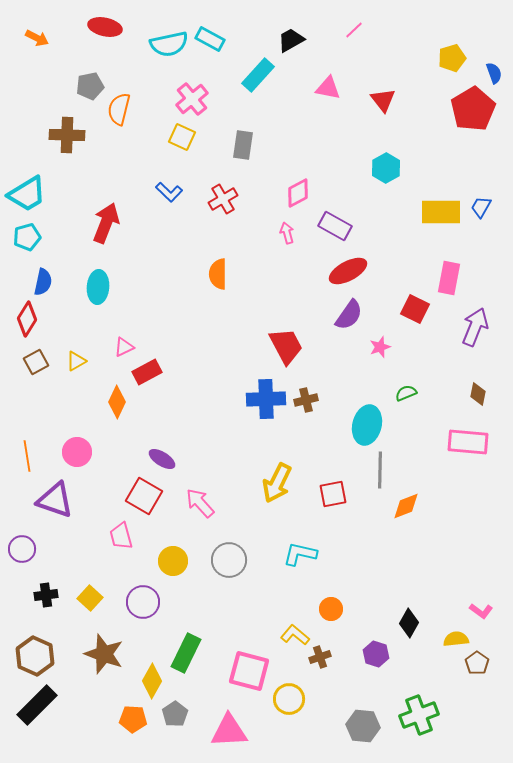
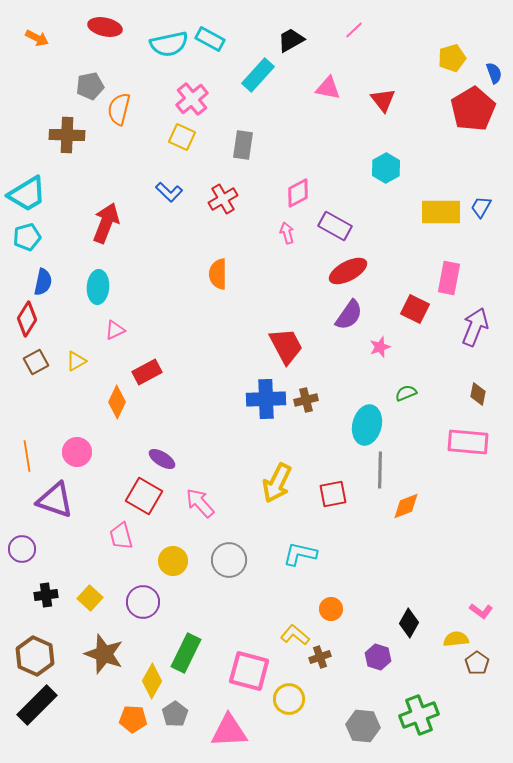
pink triangle at (124, 347): moved 9 px left, 17 px up
purple hexagon at (376, 654): moved 2 px right, 3 px down
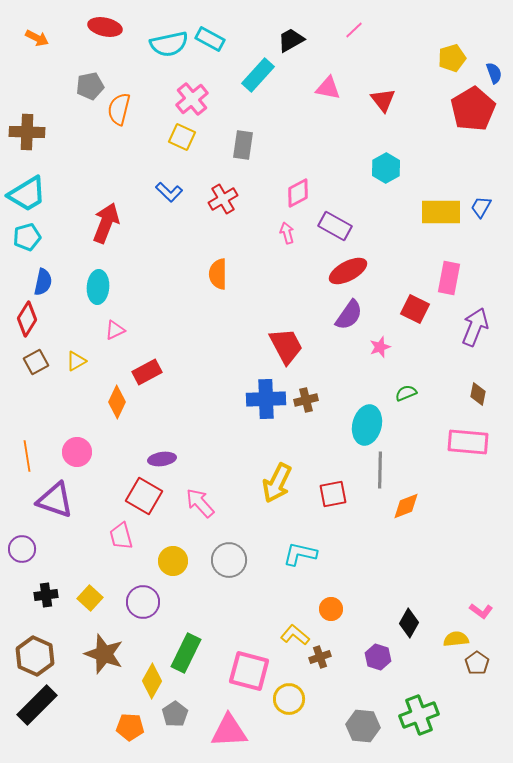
brown cross at (67, 135): moved 40 px left, 3 px up
purple ellipse at (162, 459): rotated 40 degrees counterclockwise
orange pentagon at (133, 719): moved 3 px left, 8 px down
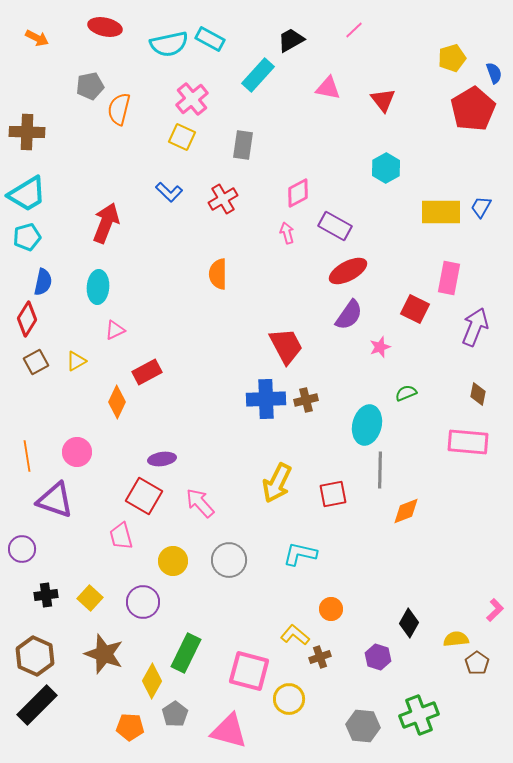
orange diamond at (406, 506): moved 5 px down
pink L-shape at (481, 611): moved 14 px right, 1 px up; rotated 80 degrees counterclockwise
pink triangle at (229, 731): rotated 18 degrees clockwise
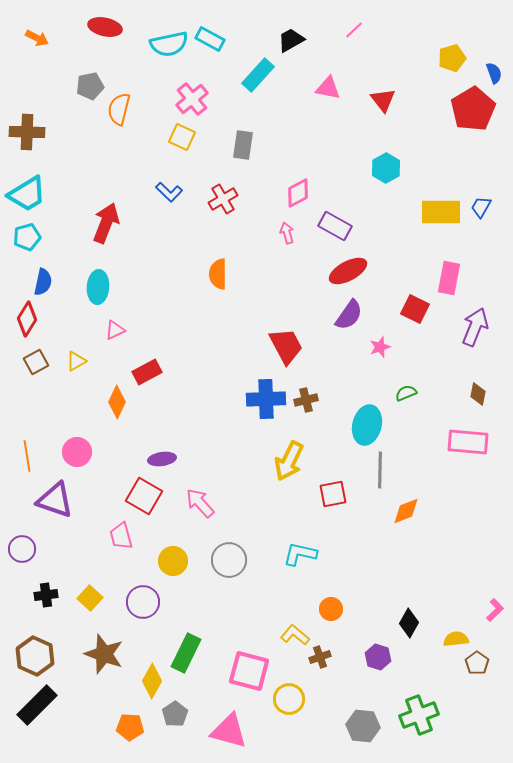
yellow arrow at (277, 483): moved 12 px right, 22 px up
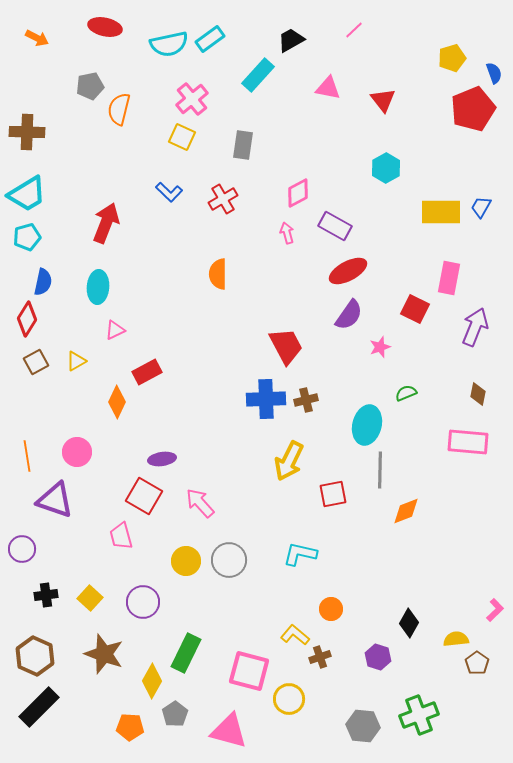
cyan rectangle at (210, 39): rotated 64 degrees counterclockwise
red pentagon at (473, 109): rotated 9 degrees clockwise
yellow circle at (173, 561): moved 13 px right
black rectangle at (37, 705): moved 2 px right, 2 px down
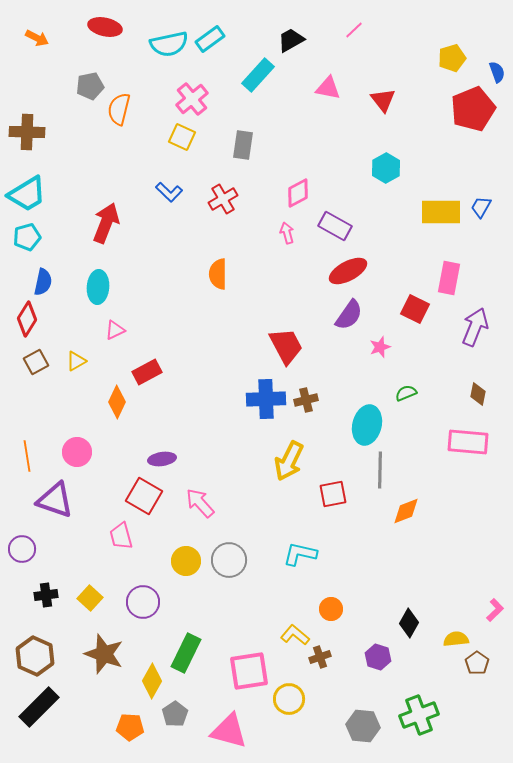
blue semicircle at (494, 73): moved 3 px right, 1 px up
pink square at (249, 671): rotated 24 degrees counterclockwise
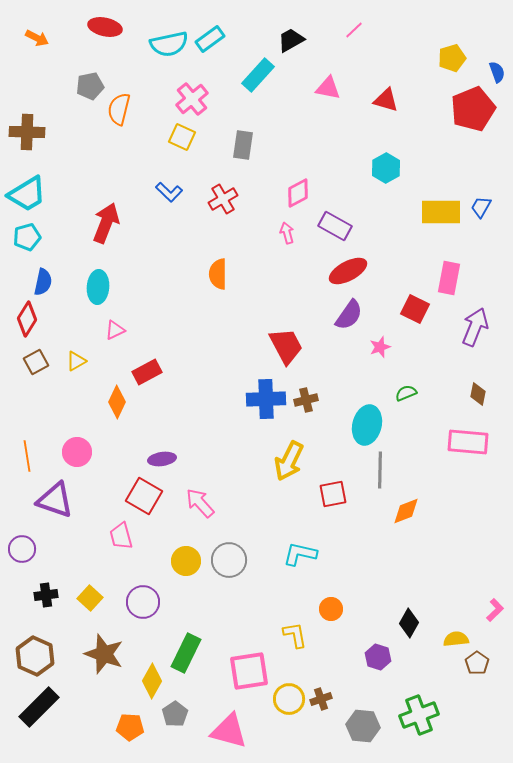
red triangle at (383, 100): moved 3 px right; rotated 36 degrees counterclockwise
yellow L-shape at (295, 635): rotated 40 degrees clockwise
brown cross at (320, 657): moved 1 px right, 42 px down
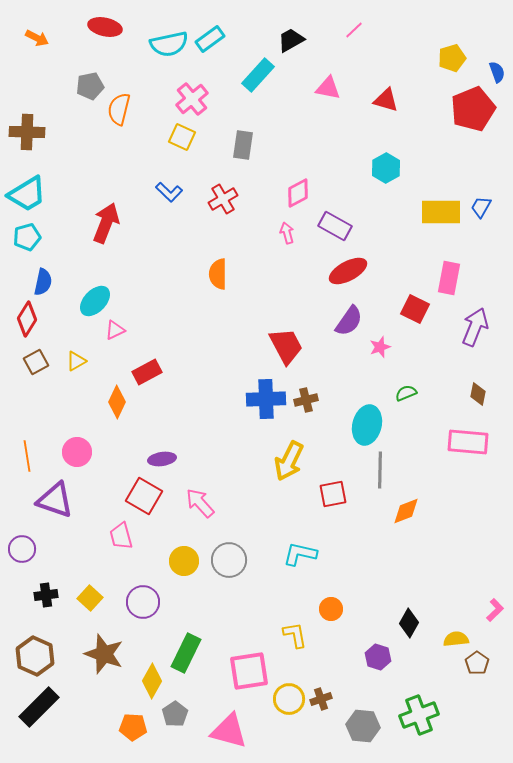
cyan ellipse at (98, 287): moved 3 px left, 14 px down; rotated 40 degrees clockwise
purple semicircle at (349, 315): moved 6 px down
yellow circle at (186, 561): moved 2 px left
orange pentagon at (130, 727): moved 3 px right
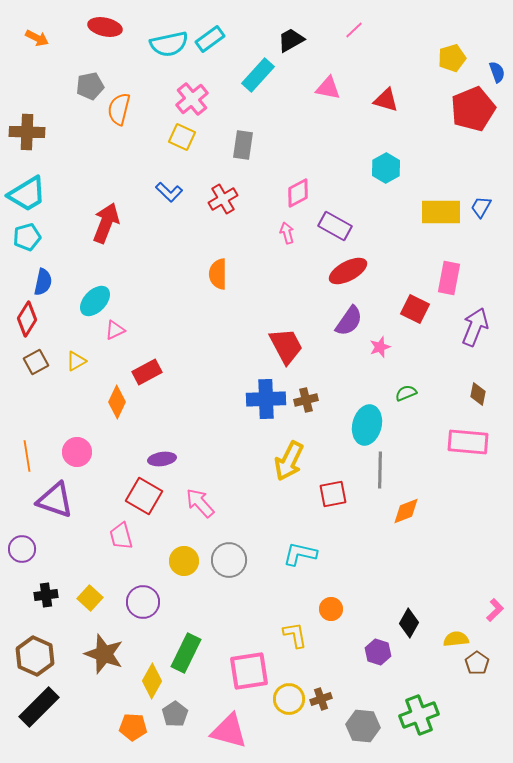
purple hexagon at (378, 657): moved 5 px up
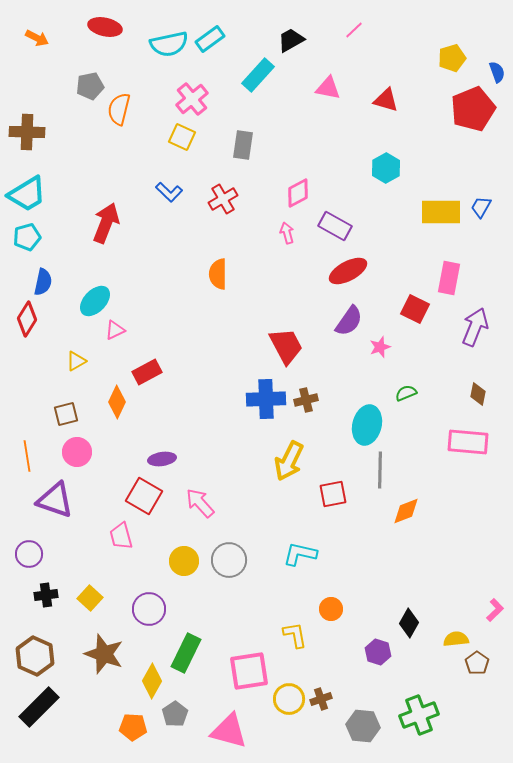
brown square at (36, 362): moved 30 px right, 52 px down; rotated 15 degrees clockwise
purple circle at (22, 549): moved 7 px right, 5 px down
purple circle at (143, 602): moved 6 px right, 7 px down
